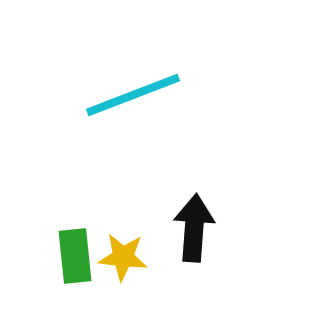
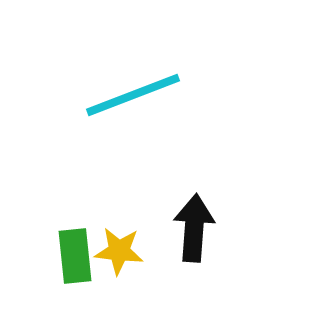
yellow star: moved 4 px left, 6 px up
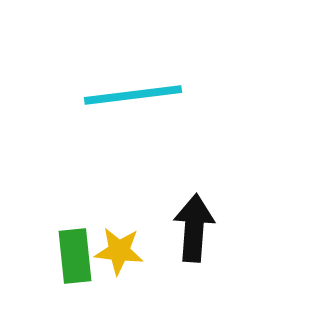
cyan line: rotated 14 degrees clockwise
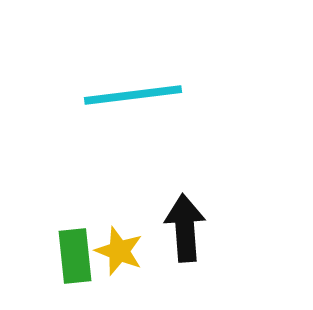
black arrow: moved 9 px left; rotated 8 degrees counterclockwise
yellow star: rotated 15 degrees clockwise
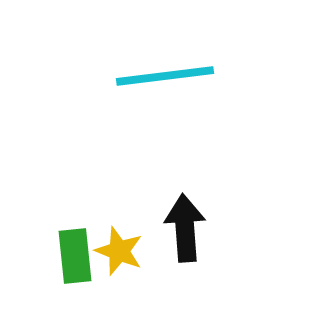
cyan line: moved 32 px right, 19 px up
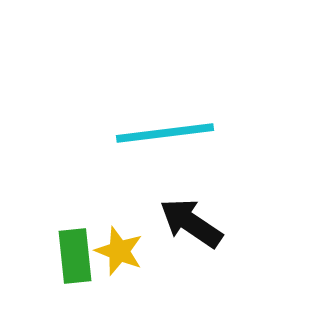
cyan line: moved 57 px down
black arrow: moved 6 px right, 5 px up; rotated 52 degrees counterclockwise
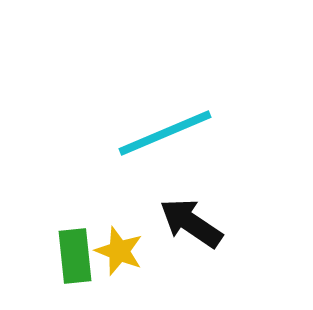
cyan line: rotated 16 degrees counterclockwise
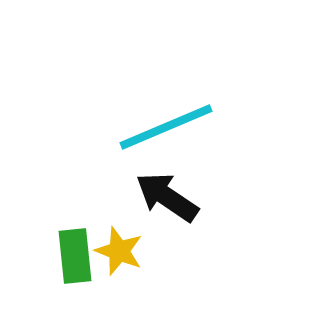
cyan line: moved 1 px right, 6 px up
black arrow: moved 24 px left, 26 px up
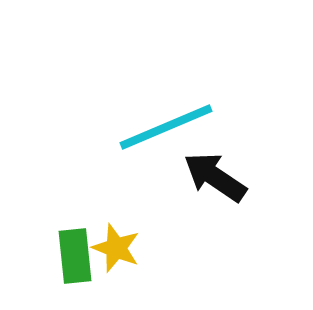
black arrow: moved 48 px right, 20 px up
yellow star: moved 3 px left, 3 px up
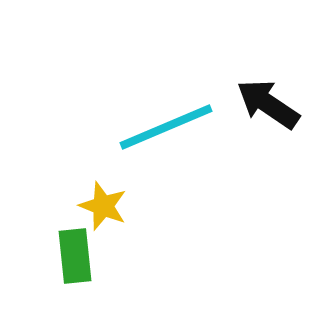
black arrow: moved 53 px right, 73 px up
yellow star: moved 13 px left, 42 px up
